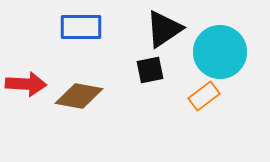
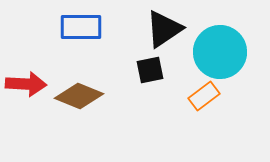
brown diamond: rotated 12 degrees clockwise
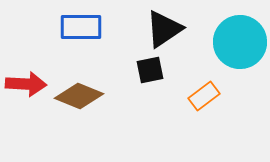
cyan circle: moved 20 px right, 10 px up
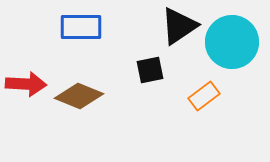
black triangle: moved 15 px right, 3 px up
cyan circle: moved 8 px left
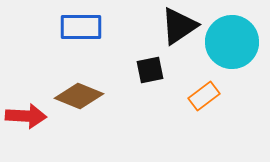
red arrow: moved 32 px down
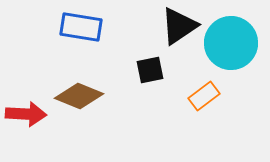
blue rectangle: rotated 9 degrees clockwise
cyan circle: moved 1 px left, 1 px down
red arrow: moved 2 px up
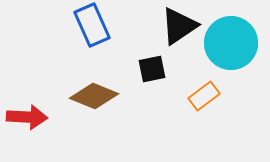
blue rectangle: moved 11 px right, 2 px up; rotated 57 degrees clockwise
black square: moved 2 px right, 1 px up
brown diamond: moved 15 px right
red arrow: moved 1 px right, 3 px down
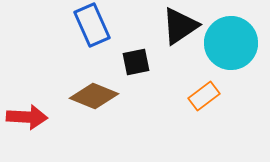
black triangle: moved 1 px right
black square: moved 16 px left, 7 px up
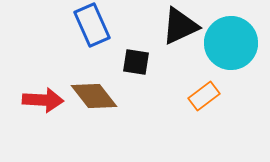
black triangle: rotated 9 degrees clockwise
black square: rotated 20 degrees clockwise
brown diamond: rotated 30 degrees clockwise
red arrow: moved 16 px right, 17 px up
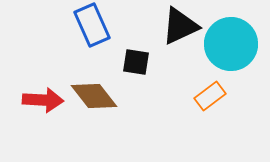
cyan circle: moved 1 px down
orange rectangle: moved 6 px right
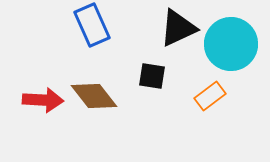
black triangle: moved 2 px left, 2 px down
black square: moved 16 px right, 14 px down
